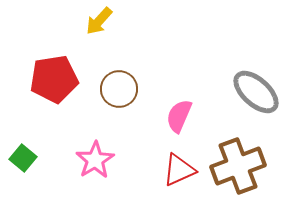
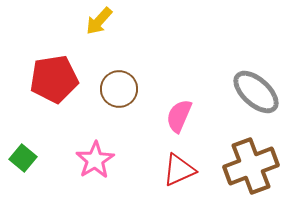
brown cross: moved 13 px right
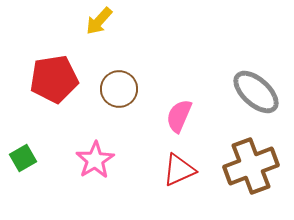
green square: rotated 20 degrees clockwise
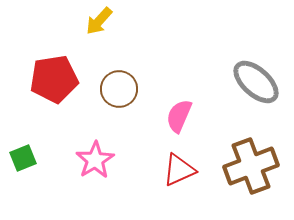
gray ellipse: moved 10 px up
green square: rotated 8 degrees clockwise
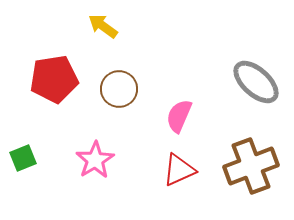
yellow arrow: moved 4 px right, 5 px down; rotated 84 degrees clockwise
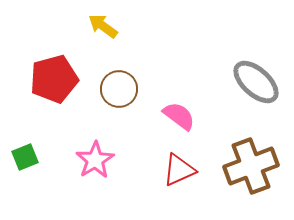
red pentagon: rotated 6 degrees counterclockwise
pink semicircle: rotated 104 degrees clockwise
green square: moved 2 px right, 1 px up
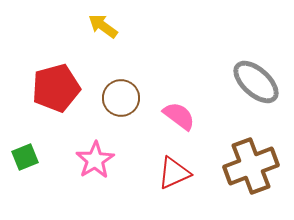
red pentagon: moved 2 px right, 9 px down
brown circle: moved 2 px right, 9 px down
red triangle: moved 5 px left, 3 px down
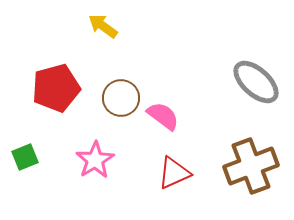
pink semicircle: moved 16 px left
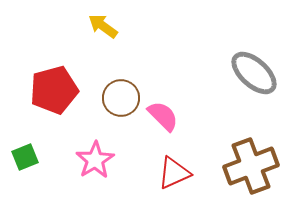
gray ellipse: moved 2 px left, 9 px up
red pentagon: moved 2 px left, 2 px down
pink semicircle: rotated 8 degrees clockwise
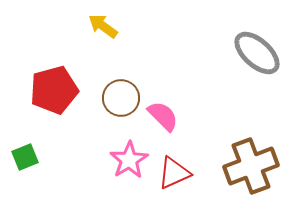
gray ellipse: moved 3 px right, 20 px up
pink star: moved 34 px right
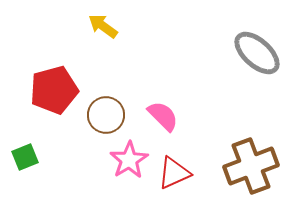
brown circle: moved 15 px left, 17 px down
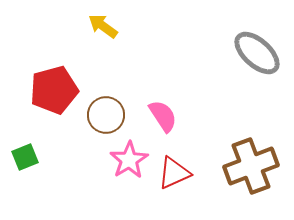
pink semicircle: rotated 12 degrees clockwise
